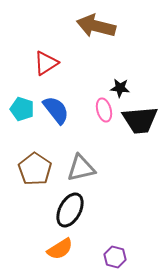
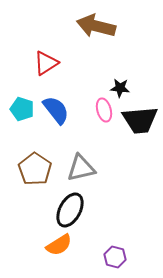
orange semicircle: moved 1 px left, 4 px up
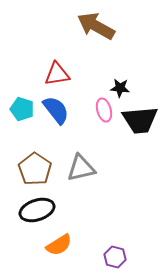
brown arrow: rotated 15 degrees clockwise
red triangle: moved 11 px right, 11 px down; rotated 24 degrees clockwise
black ellipse: moved 33 px left; rotated 44 degrees clockwise
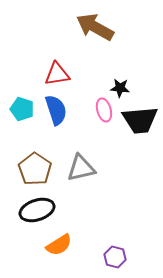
brown arrow: moved 1 px left, 1 px down
blue semicircle: rotated 20 degrees clockwise
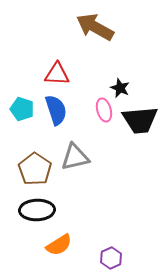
red triangle: rotated 12 degrees clockwise
black star: rotated 18 degrees clockwise
gray triangle: moved 6 px left, 11 px up
black ellipse: rotated 16 degrees clockwise
purple hexagon: moved 4 px left, 1 px down; rotated 20 degrees clockwise
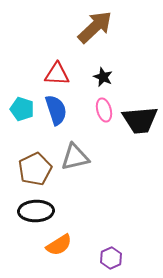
brown arrow: rotated 108 degrees clockwise
black star: moved 17 px left, 11 px up
brown pentagon: rotated 12 degrees clockwise
black ellipse: moved 1 px left, 1 px down
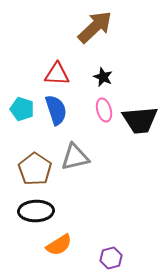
brown pentagon: rotated 12 degrees counterclockwise
purple hexagon: rotated 10 degrees clockwise
